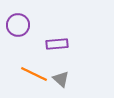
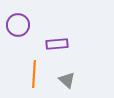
orange line: rotated 68 degrees clockwise
gray triangle: moved 6 px right, 1 px down
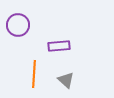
purple rectangle: moved 2 px right, 2 px down
gray triangle: moved 1 px left
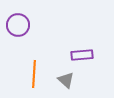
purple rectangle: moved 23 px right, 9 px down
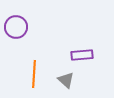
purple circle: moved 2 px left, 2 px down
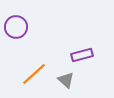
purple rectangle: rotated 10 degrees counterclockwise
orange line: rotated 44 degrees clockwise
